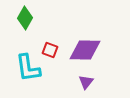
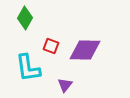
red square: moved 1 px right, 4 px up
purple triangle: moved 21 px left, 3 px down
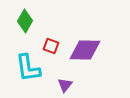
green diamond: moved 3 px down
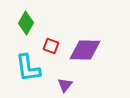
green diamond: moved 1 px right, 2 px down
